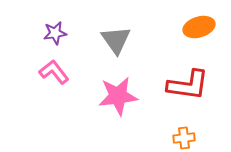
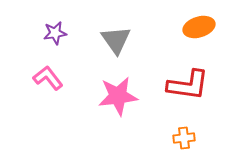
pink L-shape: moved 6 px left, 6 px down
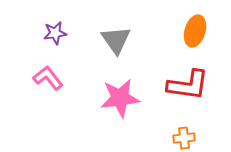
orange ellipse: moved 4 px left, 4 px down; rotated 56 degrees counterclockwise
pink star: moved 2 px right, 2 px down
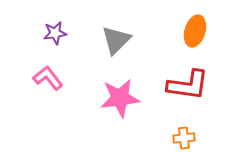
gray triangle: rotated 20 degrees clockwise
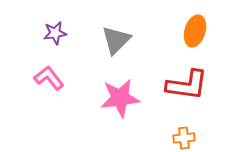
pink L-shape: moved 1 px right
red L-shape: moved 1 px left
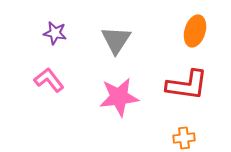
purple star: rotated 20 degrees clockwise
gray triangle: rotated 12 degrees counterclockwise
pink L-shape: moved 2 px down
pink star: moved 1 px left, 1 px up
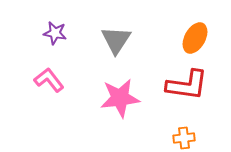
orange ellipse: moved 7 px down; rotated 12 degrees clockwise
pink star: moved 1 px right, 1 px down
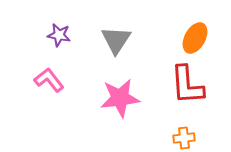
purple star: moved 4 px right, 2 px down
red L-shape: rotated 78 degrees clockwise
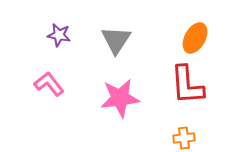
pink L-shape: moved 4 px down
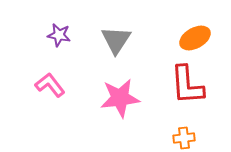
orange ellipse: rotated 32 degrees clockwise
pink L-shape: moved 1 px right, 1 px down
